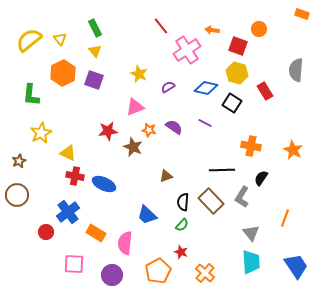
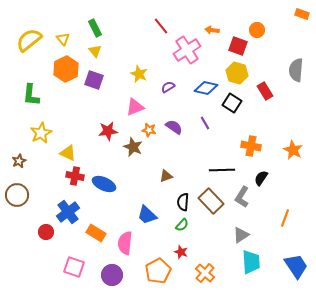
orange circle at (259, 29): moved 2 px left, 1 px down
yellow triangle at (60, 39): moved 3 px right
orange hexagon at (63, 73): moved 3 px right, 4 px up
purple line at (205, 123): rotated 32 degrees clockwise
gray triangle at (251, 233): moved 10 px left, 2 px down; rotated 36 degrees clockwise
pink square at (74, 264): moved 3 px down; rotated 15 degrees clockwise
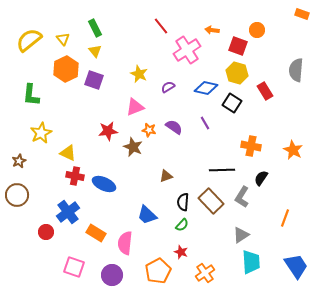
orange cross at (205, 273): rotated 12 degrees clockwise
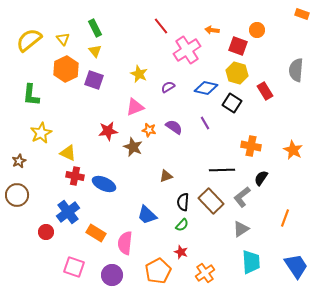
gray L-shape at (242, 197): rotated 20 degrees clockwise
gray triangle at (241, 235): moved 6 px up
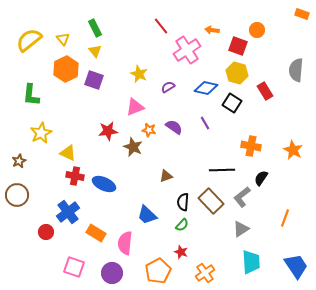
purple circle at (112, 275): moved 2 px up
